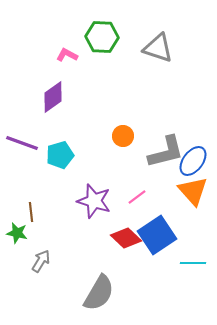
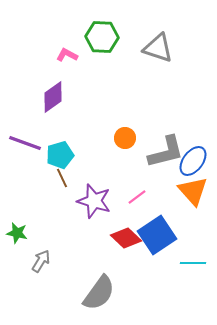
orange circle: moved 2 px right, 2 px down
purple line: moved 3 px right
brown line: moved 31 px right, 34 px up; rotated 18 degrees counterclockwise
gray semicircle: rotated 6 degrees clockwise
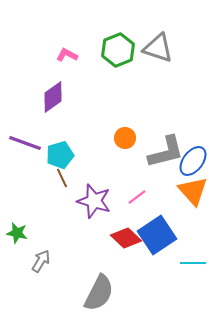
green hexagon: moved 16 px right, 13 px down; rotated 24 degrees counterclockwise
gray semicircle: rotated 9 degrees counterclockwise
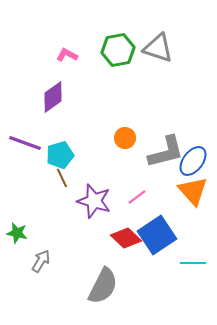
green hexagon: rotated 12 degrees clockwise
gray semicircle: moved 4 px right, 7 px up
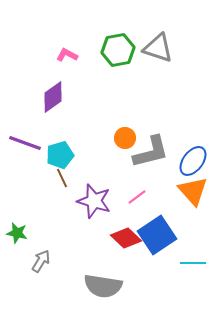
gray L-shape: moved 15 px left
gray semicircle: rotated 72 degrees clockwise
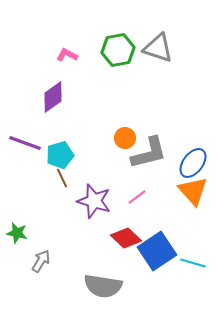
gray L-shape: moved 2 px left, 1 px down
blue ellipse: moved 2 px down
blue square: moved 16 px down
cyan line: rotated 15 degrees clockwise
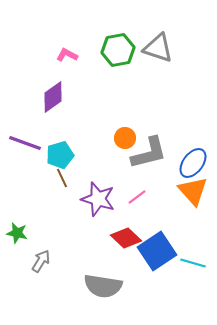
purple star: moved 4 px right, 2 px up
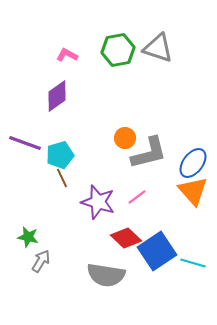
purple diamond: moved 4 px right, 1 px up
purple star: moved 3 px down
green star: moved 11 px right, 4 px down
gray semicircle: moved 3 px right, 11 px up
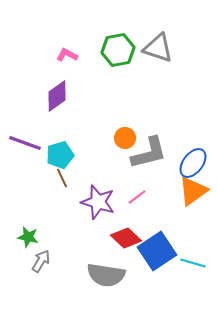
orange triangle: rotated 36 degrees clockwise
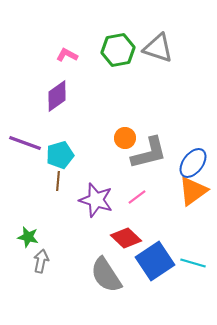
brown line: moved 4 px left, 3 px down; rotated 30 degrees clockwise
purple star: moved 2 px left, 2 px up
blue square: moved 2 px left, 10 px down
gray arrow: rotated 20 degrees counterclockwise
gray semicircle: rotated 48 degrees clockwise
